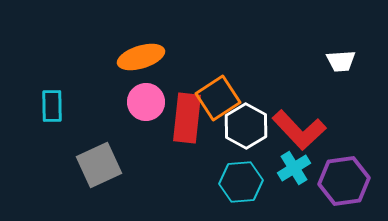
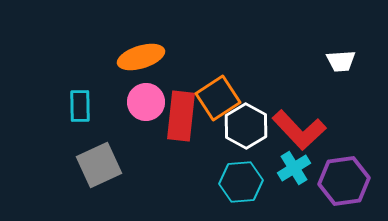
cyan rectangle: moved 28 px right
red rectangle: moved 6 px left, 2 px up
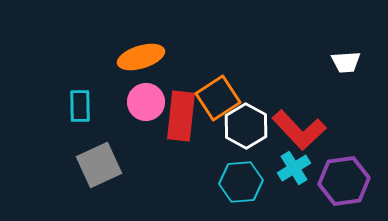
white trapezoid: moved 5 px right, 1 px down
